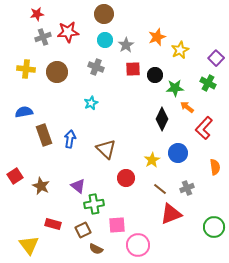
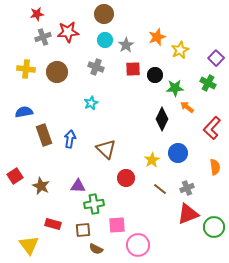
red L-shape at (204, 128): moved 8 px right
purple triangle at (78, 186): rotated 35 degrees counterclockwise
red triangle at (171, 214): moved 17 px right
brown square at (83, 230): rotated 21 degrees clockwise
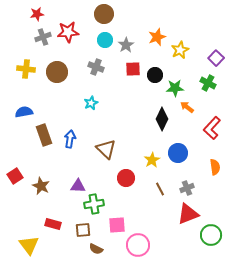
brown line at (160, 189): rotated 24 degrees clockwise
green circle at (214, 227): moved 3 px left, 8 px down
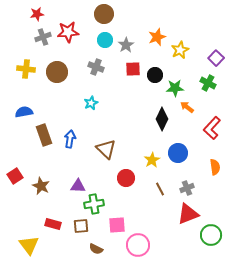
brown square at (83, 230): moved 2 px left, 4 px up
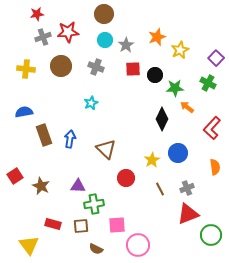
brown circle at (57, 72): moved 4 px right, 6 px up
